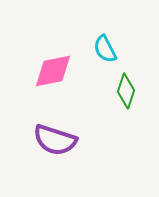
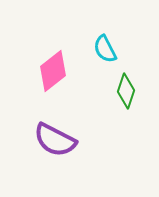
pink diamond: rotated 27 degrees counterclockwise
purple semicircle: rotated 9 degrees clockwise
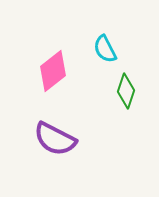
purple semicircle: moved 1 px up
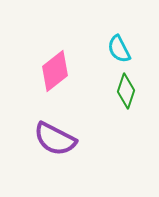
cyan semicircle: moved 14 px right
pink diamond: moved 2 px right
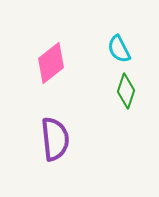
pink diamond: moved 4 px left, 8 px up
purple semicircle: rotated 123 degrees counterclockwise
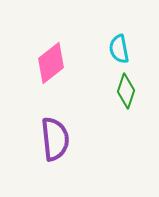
cyan semicircle: rotated 16 degrees clockwise
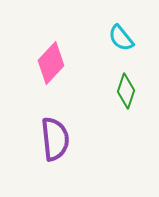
cyan semicircle: moved 2 px right, 11 px up; rotated 28 degrees counterclockwise
pink diamond: rotated 9 degrees counterclockwise
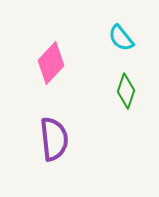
purple semicircle: moved 1 px left
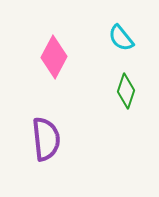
pink diamond: moved 3 px right, 6 px up; rotated 15 degrees counterclockwise
purple semicircle: moved 8 px left
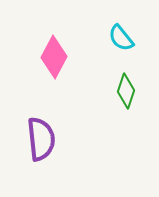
purple semicircle: moved 5 px left
